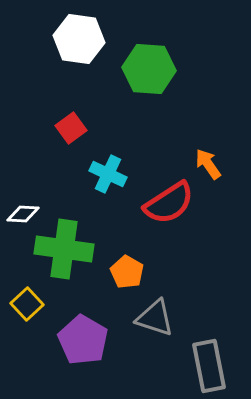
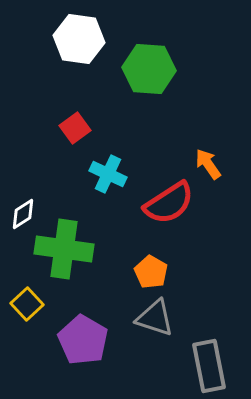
red square: moved 4 px right
white diamond: rotated 36 degrees counterclockwise
orange pentagon: moved 24 px right
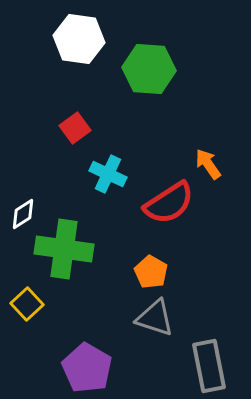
purple pentagon: moved 4 px right, 28 px down
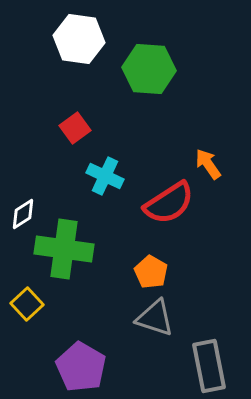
cyan cross: moved 3 px left, 2 px down
purple pentagon: moved 6 px left, 1 px up
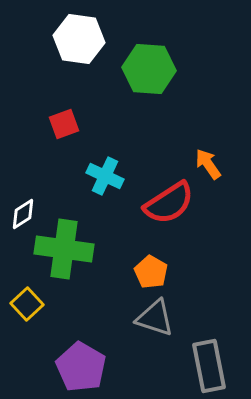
red square: moved 11 px left, 4 px up; rotated 16 degrees clockwise
